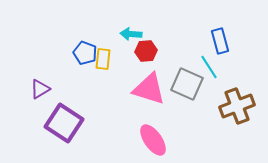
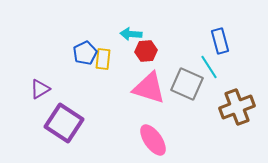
blue pentagon: rotated 25 degrees clockwise
pink triangle: moved 1 px up
brown cross: moved 1 px down
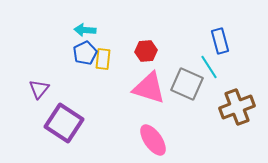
cyan arrow: moved 46 px left, 4 px up
purple triangle: moved 1 px left; rotated 20 degrees counterclockwise
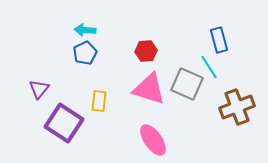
blue rectangle: moved 1 px left, 1 px up
yellow rectangle: moved 4 px left, 42 px down
pink triangle: moved 1 px down
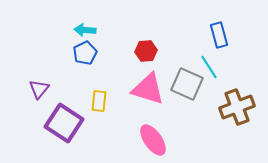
blue rectangle: moved 5 px up
pink triangle: moved 1 px left
